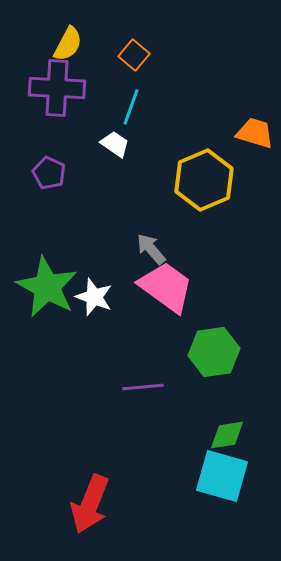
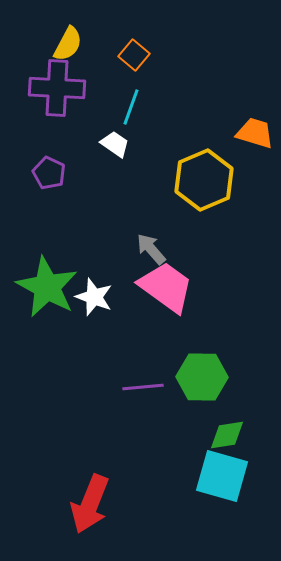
green hexagon: moved 12 px left, 25 px down; rotated 9 degrees clockwise
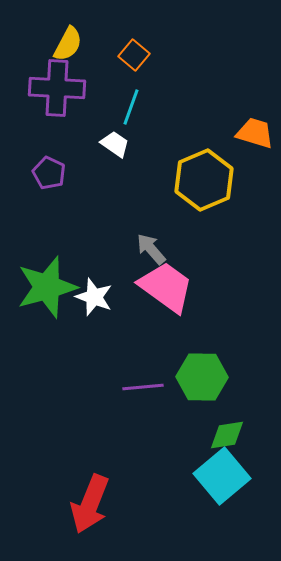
green star: rotated 28 degrees clockwise
cyan square: rotated 34 degrees clockwise
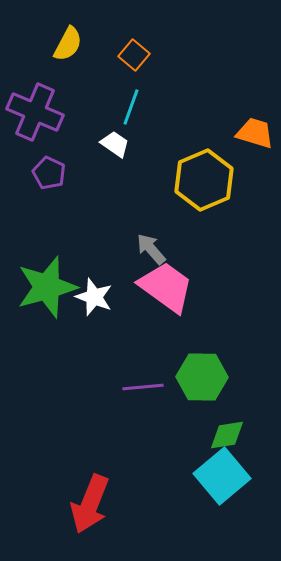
purple cross: moved 22 px left, 24 px down; rotated 20 degrees clockwise
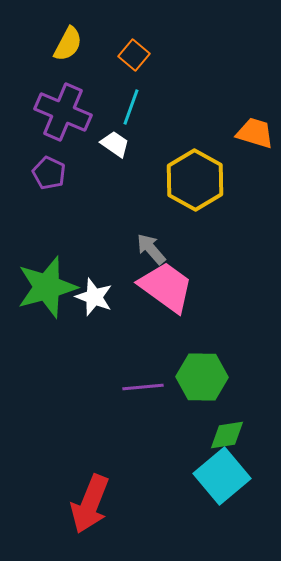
purple cross: moved 28 px right
yellow hexagon: moved 9 px left; rotated 8 degrees counterclockwise
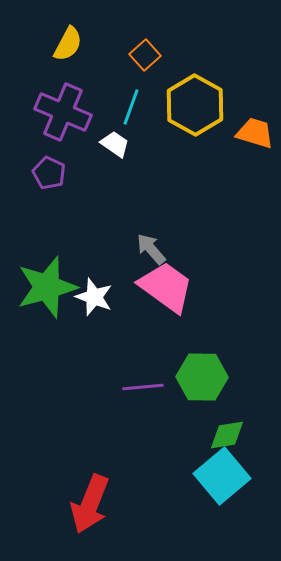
orange square: moved 11 px right; rotated 8 degrees clockwise
yellow hexagon: moved 75 px up
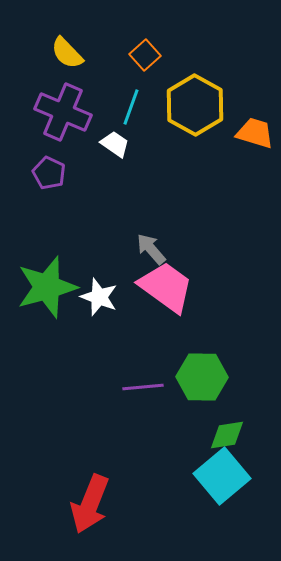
yellow semicircle: moved 1 px left, 9 px down; rotated 108 degrees clockwise
white star: moved 5 px right
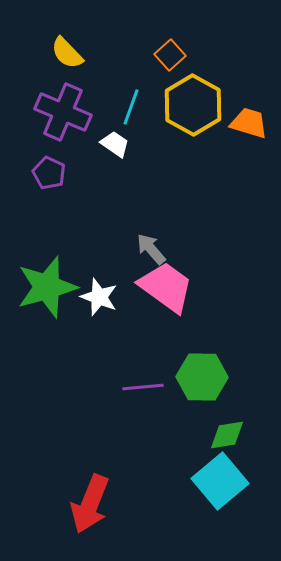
orange square: moved 25 px right
yellow hexagon: moved 2 px left
orange trapezoid: moved 6 px left, 10 px up
cyan square: moved 2 px left, 5 px down
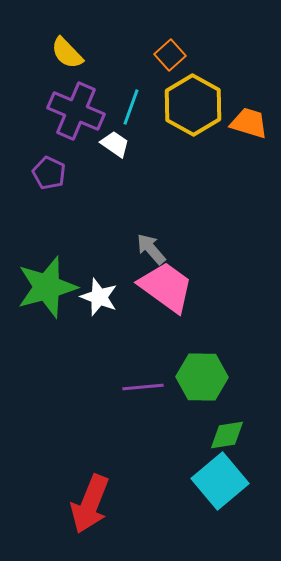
purple cross: moved 13 px right, 1 px up
